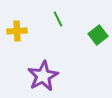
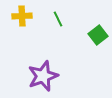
yellow cross: moved 5 px right, 15 px up
purple star: rotated 8 degrees clockwise
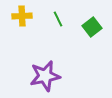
green square: moved 6 px left, 8 px up
purple star: moved 2 px right; rotated 8 degrees clockwise
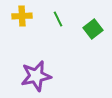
green square: moved 1 px right, 2 px down
purple star: moved 9 px left
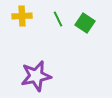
green square: moved 8 px left, 6 px up; rotated 18 degrees counterclockwise
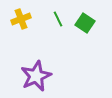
yellow cross: moved 1 px left, 3 px down; rotated 18 degrees counterclockwise
purple star: rotated 12 degrees counterclockwise
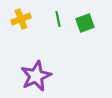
green line: rotated 14 degrees clockwise
green square: rotated 36 degrees clockwise
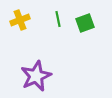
yellow cross: moved 1 px left, 1 px down
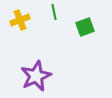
green line: moved 4 px left, 7 px up
green square: moved 4 px down
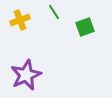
green line: rotated 21 degrees counterclockwise
purple star: moved 10 px left, 1 px up
